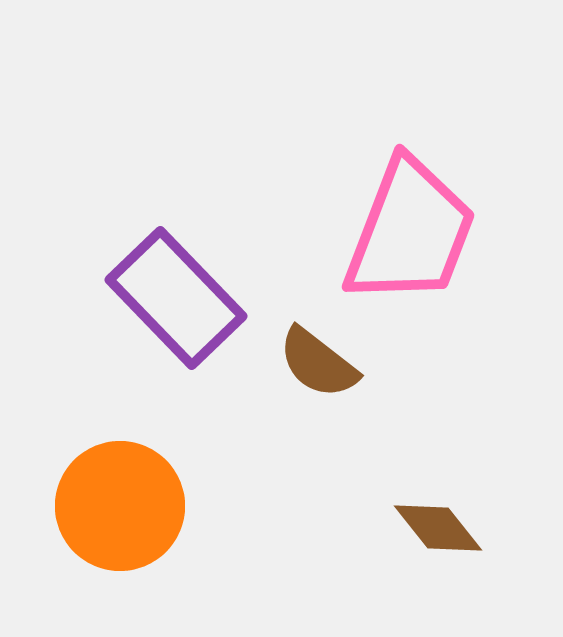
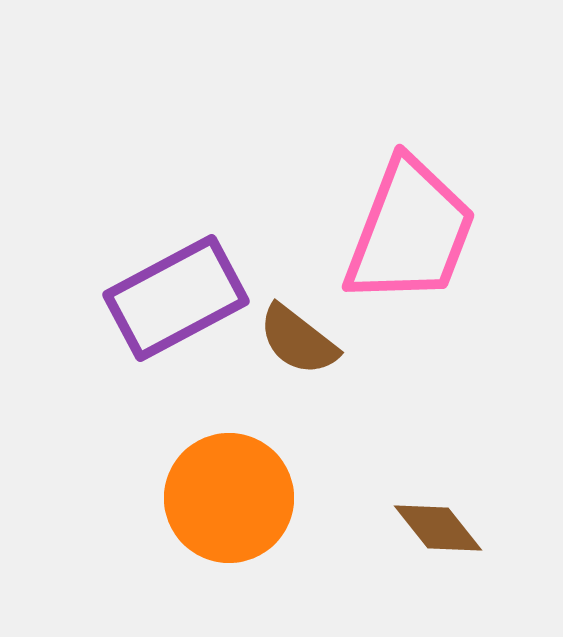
purple rectangle: rotated 74 degrees counterclockwise
brown semicircle: moved 20 px left, 23 px up
orange circle: moved 109 px right, 8 px up
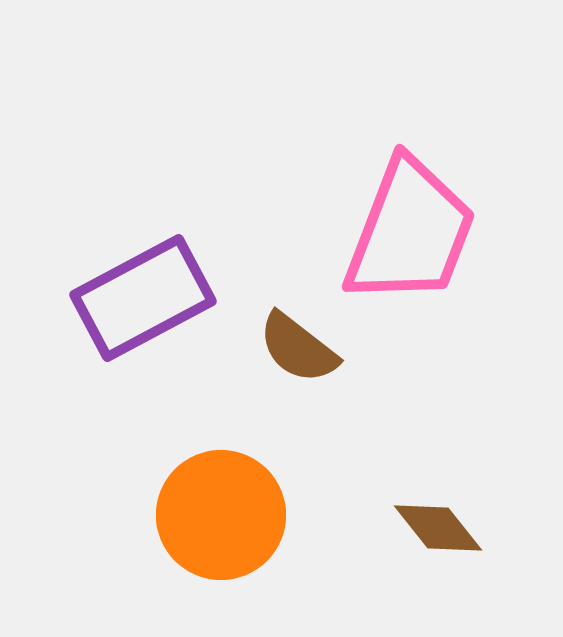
purple rectangle: moved 33 px left
brown semicircle: moved 8 px down
orange circle: moved 8 px left, 17 px down
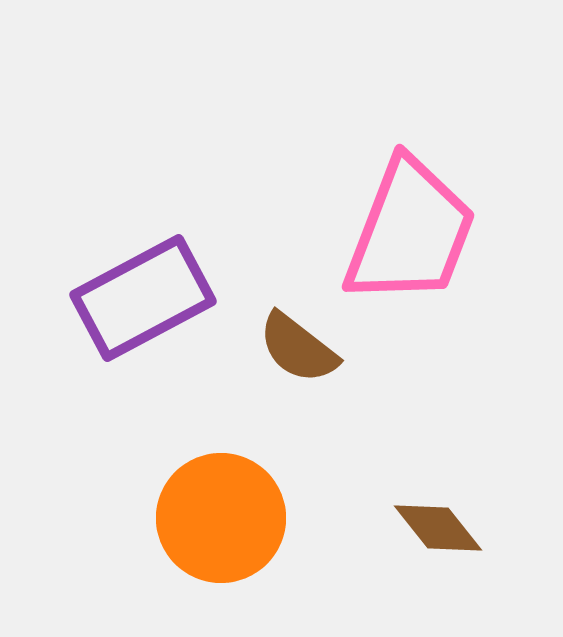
orange circle: moved 3 px down
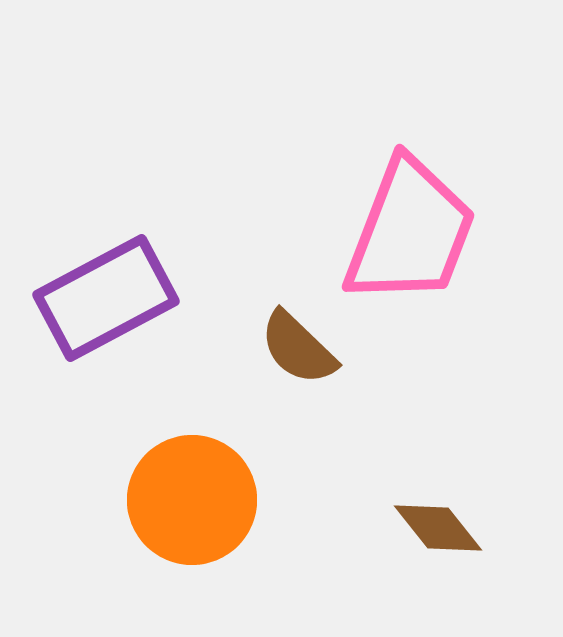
purple rectangle: moved 37 px left
brown semicircle: rotated 6 degrees clockwise
orange circle: moved 29 px left, 18 px up
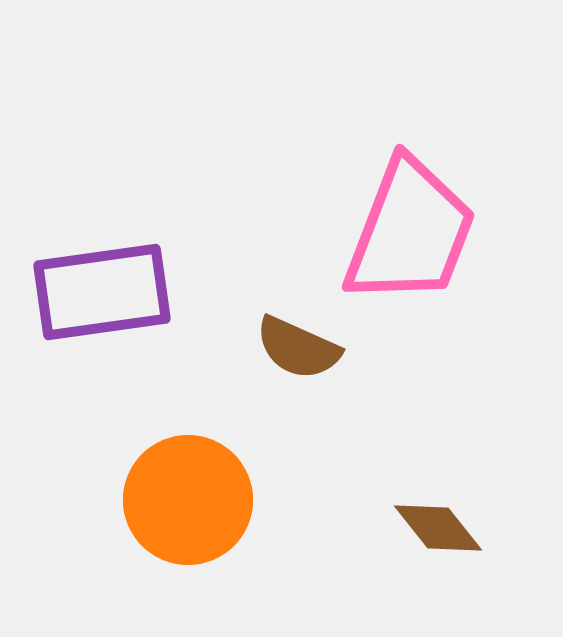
purple rectangle: moved 4 px left, 6 px up; rotated 20 degrees clockwise
brown semicircle: rotated 20 degrees counterclockwise
orange circle: moved 4 px left
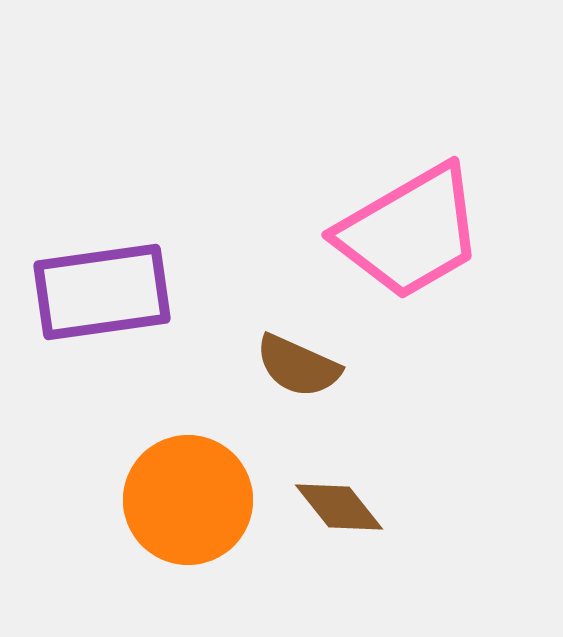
pink trapezoid: rotated 39 degrees clockwise
brown semicircle: moved 18 px down
brown diamond: moved 99 px left, 21 px up
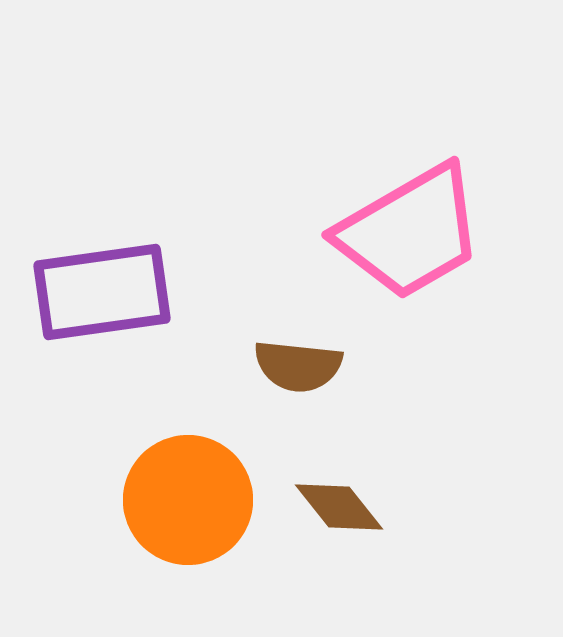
brown semicircle: rotated 18 degrees counterclockwise
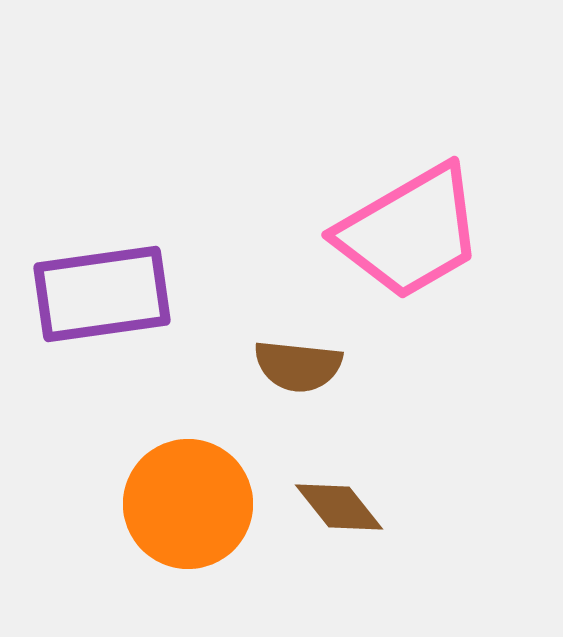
purple rectangle: moved 2 px down
orange circle: moved 4 px down
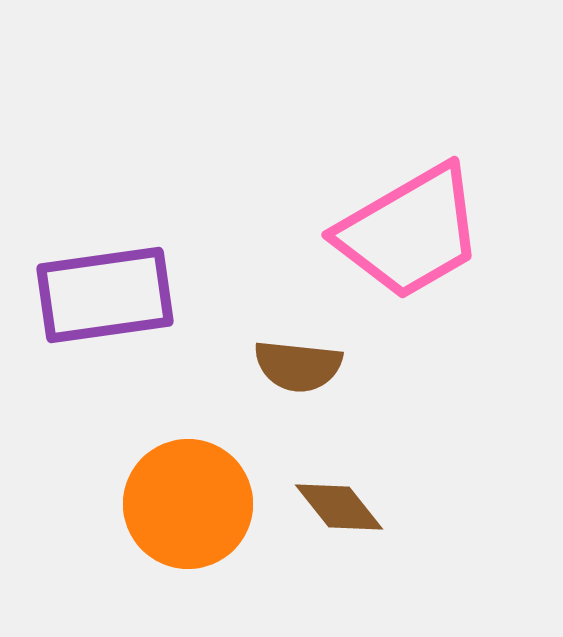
purple rectangle: moved 3 px right, 1 px down
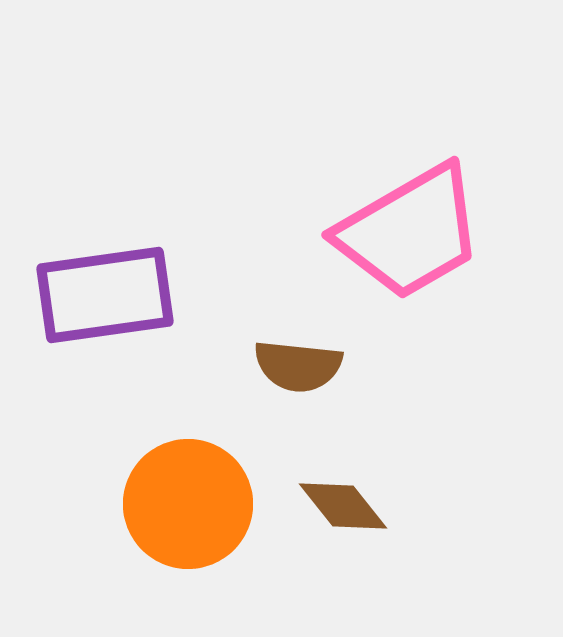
brown diamond: moved 4 px right, 1 px up
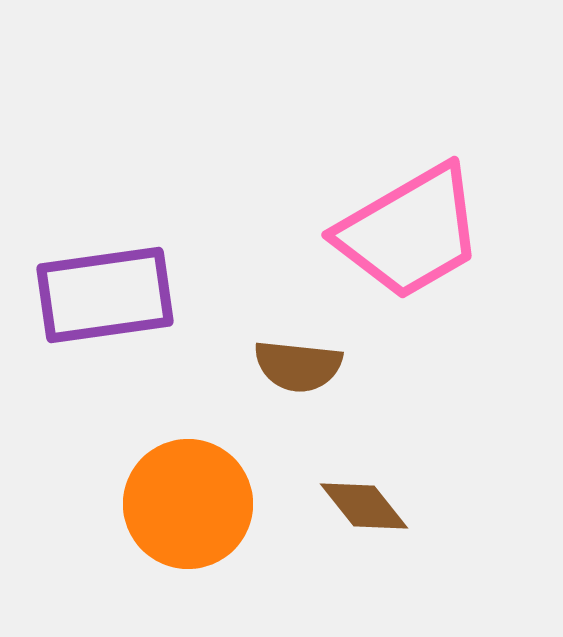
brown diamond: moved 21 px right
